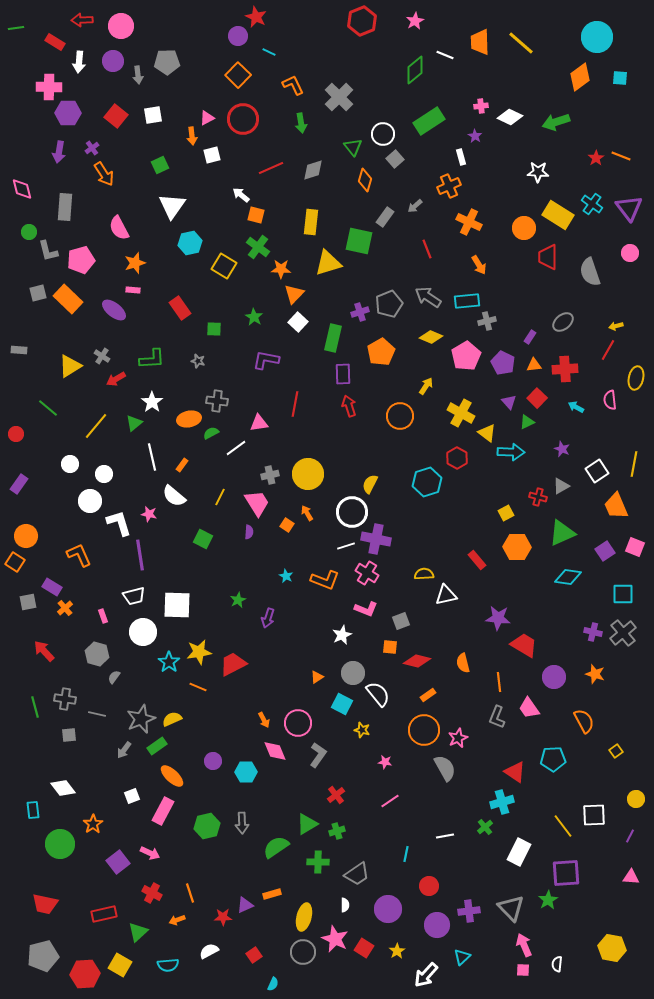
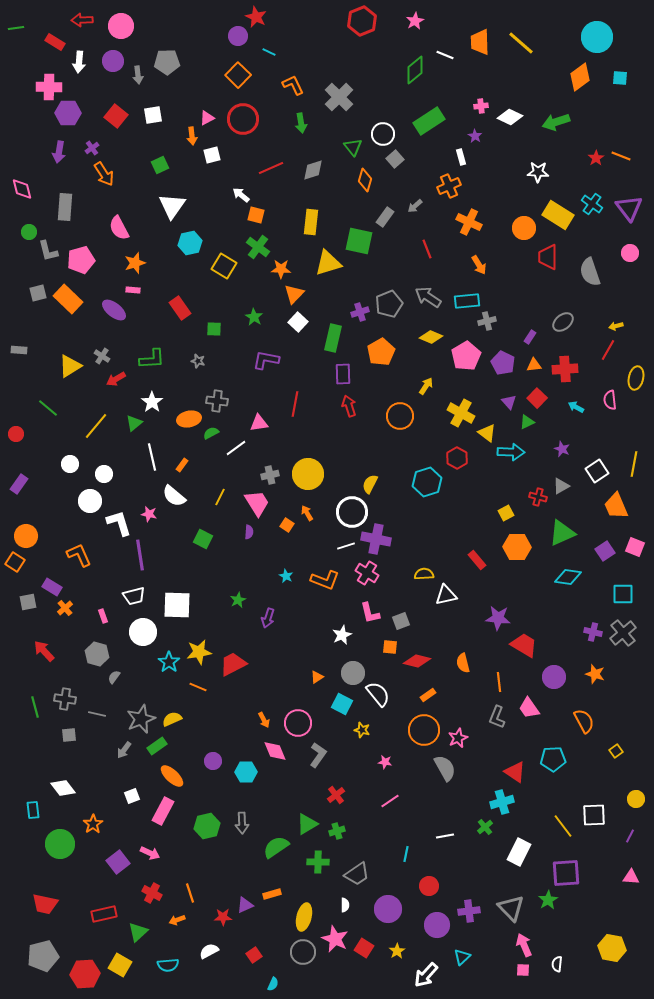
pink L-shape at (366, 609): moved 4 px right, 4 px down; rotated 55 degrees clockwise
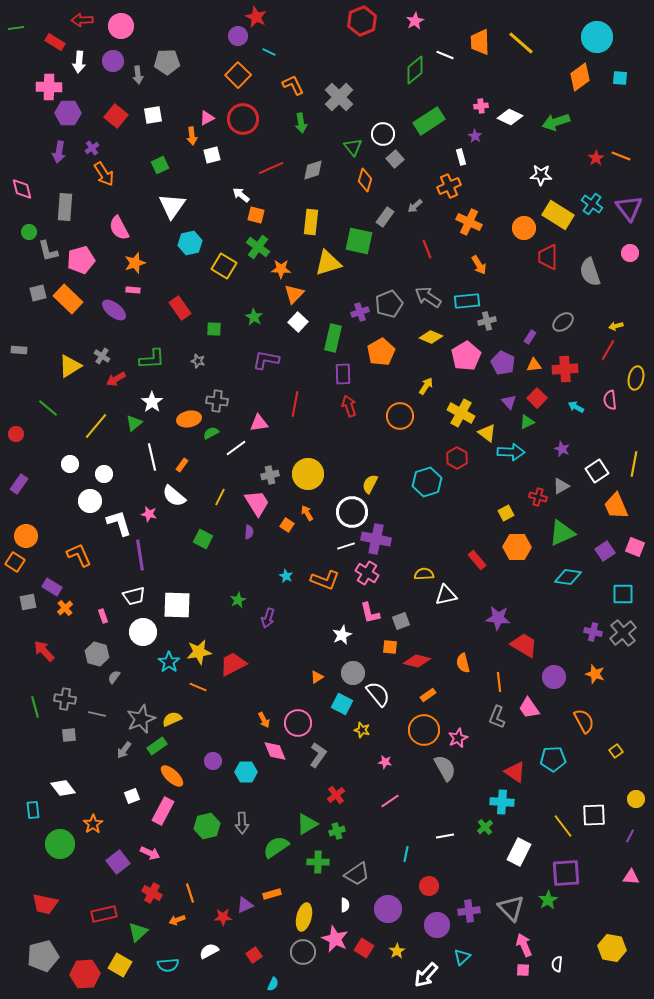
white star at (538, 172): moved 3 px right, 3 px down
cyan cross at (502, 802): rotated 20 degrees clockwise
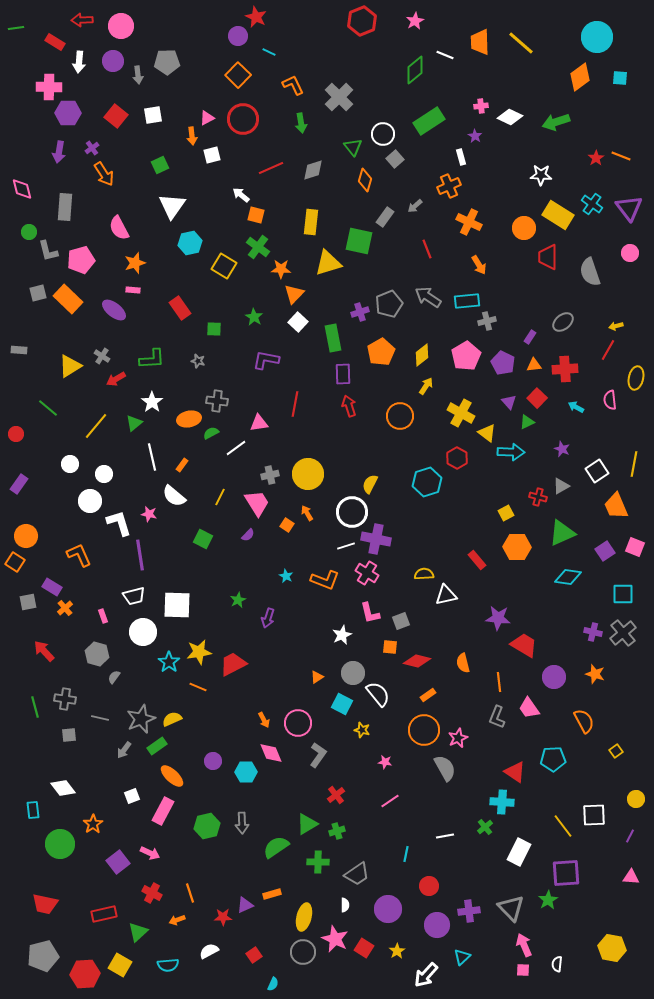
yellow diamond at (431, 337): moved 9 px left, 18 px down; rotated 60 degrees counterclockwise
green rectangle at (333, 338): rotated 24 degrees counterclockwise
purple semicircle at (249, 532): moved 1 px left, 3 px down; rotated 40 degrees clockwise
gray line at (97, 714): moved 3 px right, 4 px down
pink diamond at (275, 751): moved 4 px left, 2 px down
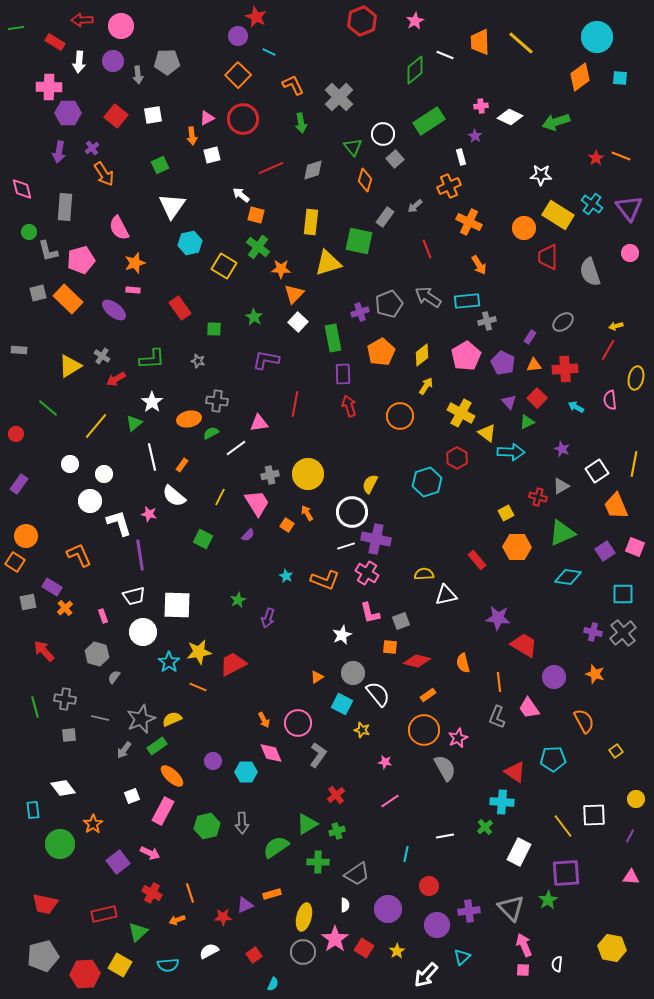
pink star at (335, 939): rotated 12 degrees clockwise
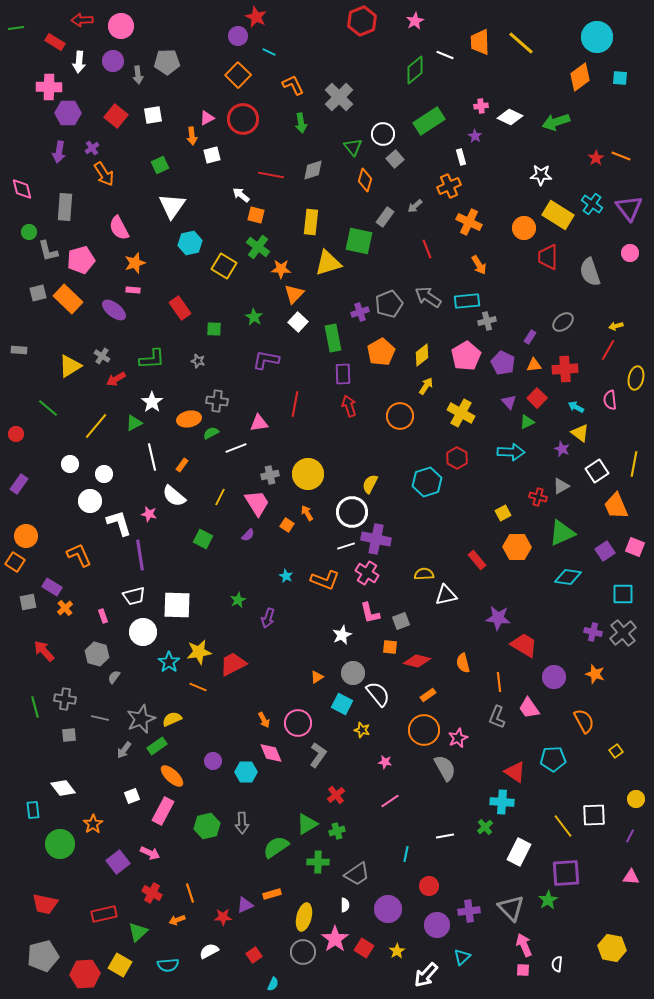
red line at (271, 168): moved 7 px down; rotated 35 degrees clockwise
green triangle at (134, 423): rotated 12 degrees clockwise
yellow triangle at (487, 433): moved 93 px right
white line at (236, 448): rotated 15 degrees clockwise
yellow square at (506, 513): moved 3 px left
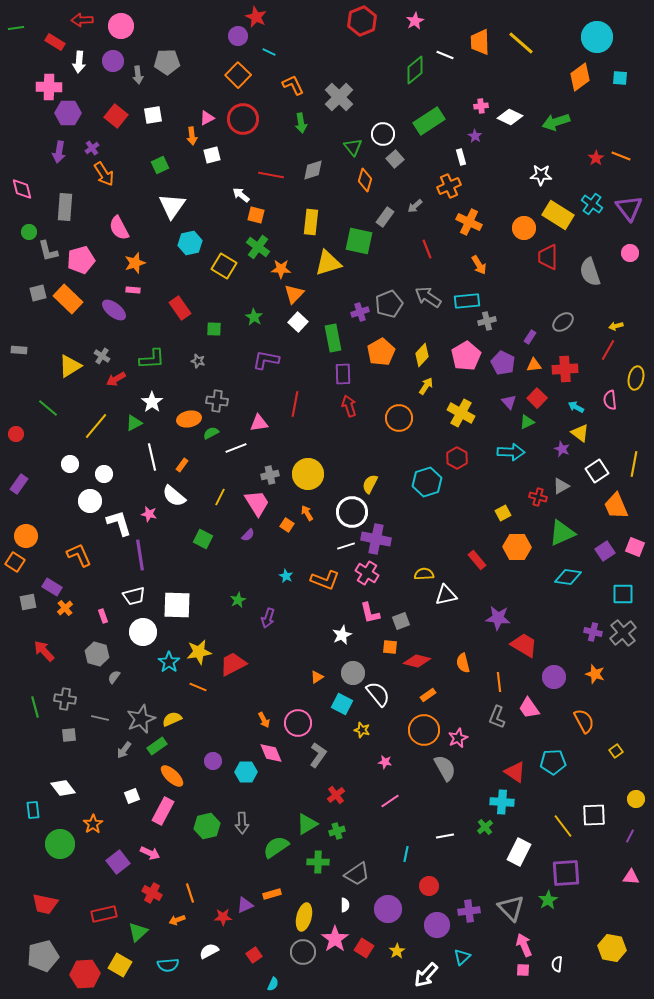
yellow diamond at (422, 355): rotated 10 degrees counterclockwise
orange circle at (400, 416): moved 1 px left, 2 px down
cyan pentagon at (553, 759): moved 3 px down
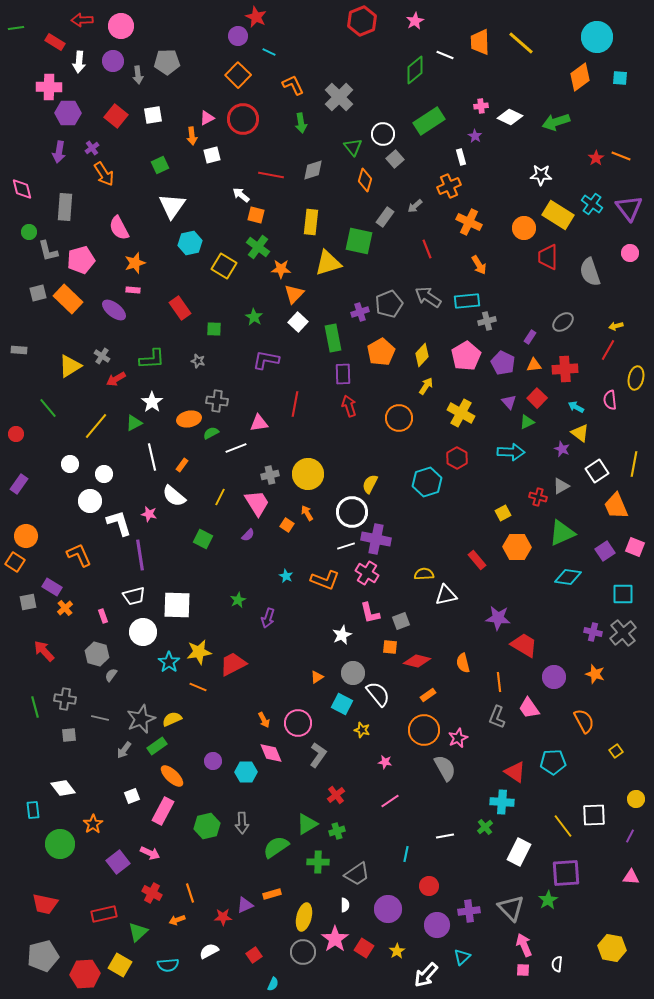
green line at (48, 408): rotated 10 degrees clockwise
gray semicircle at (114, 677): moved 3 px left, 2 px up
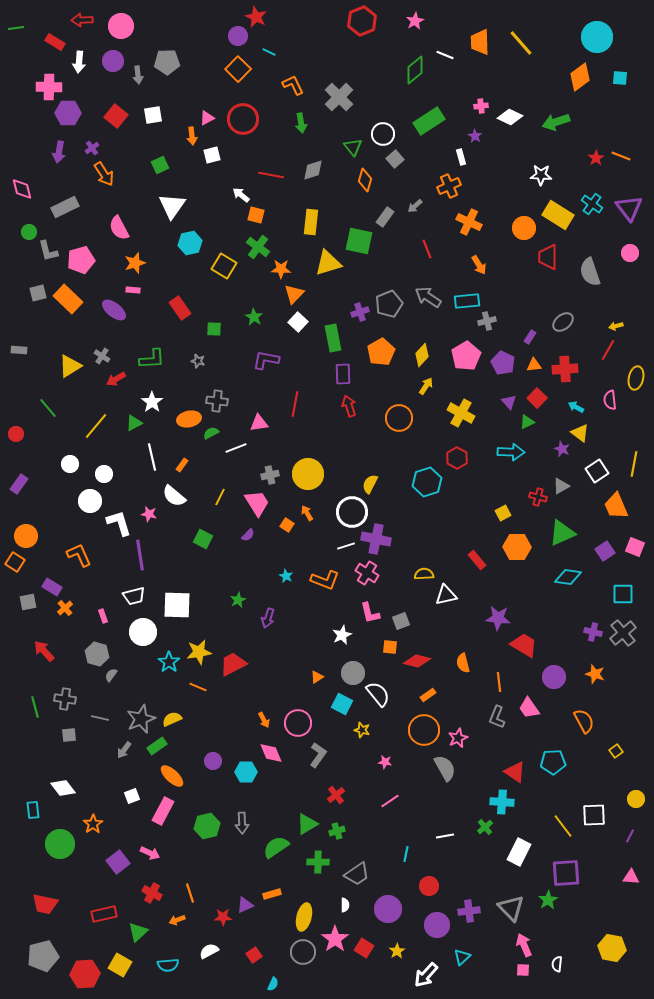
yellow line at (521, 43): rotated 8 degrees clockwise
orange square at (238, 75): moved 6 px up
gray rectangle at (65, 207): rotated 60 degrees clockwise
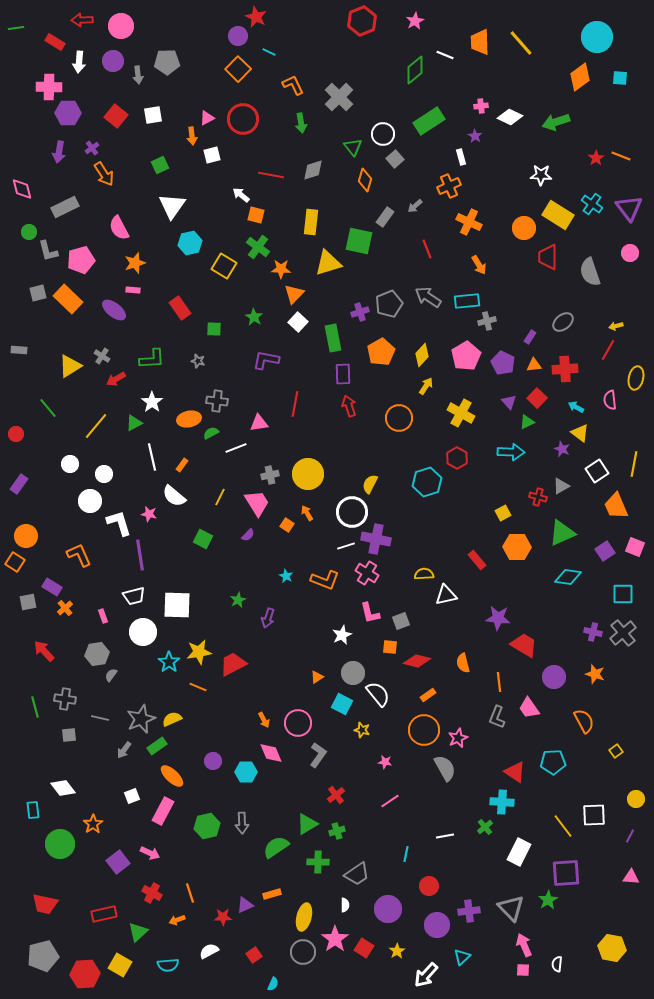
gray hexagon at (97, 654): rotated 25 degrees counterclockwise
